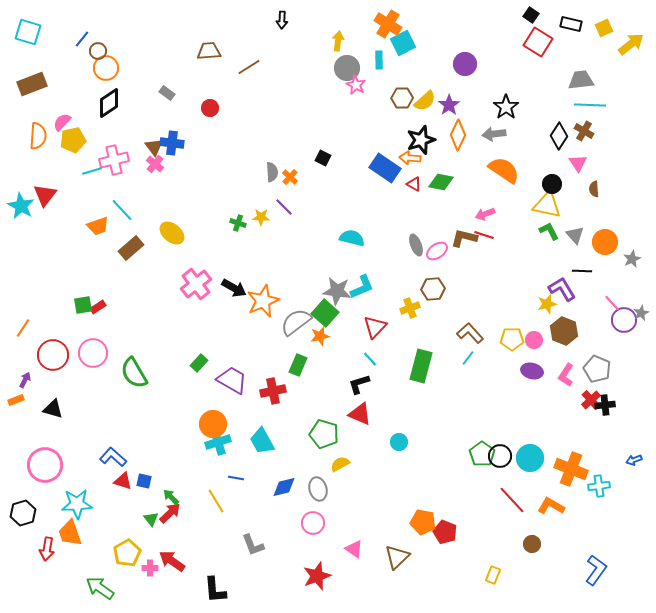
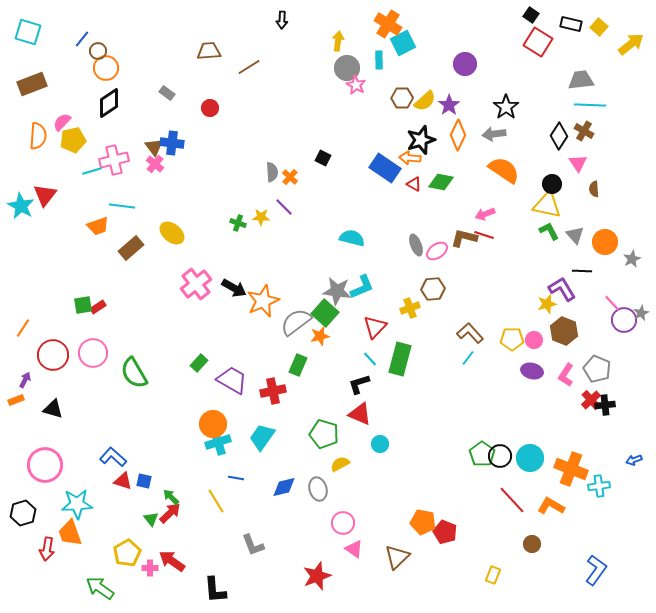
yellow square at (604, 28): moved 5 px left, 1 px up; rotated 24 degrees counterclockwise
cyan line at (122, 210): moved 4 px up; rotated 40 degrees counterclockwise
green rectangle at (421, 366): moved 21 px left, 7 px up
cyan trapezoid at (262, 441): moved 4 px up; rotated 64 degrees clockwise
cyan circle at (399, 442): moved 19 px left, 2 px down
pink circle at (313, 523): moved 30 px right
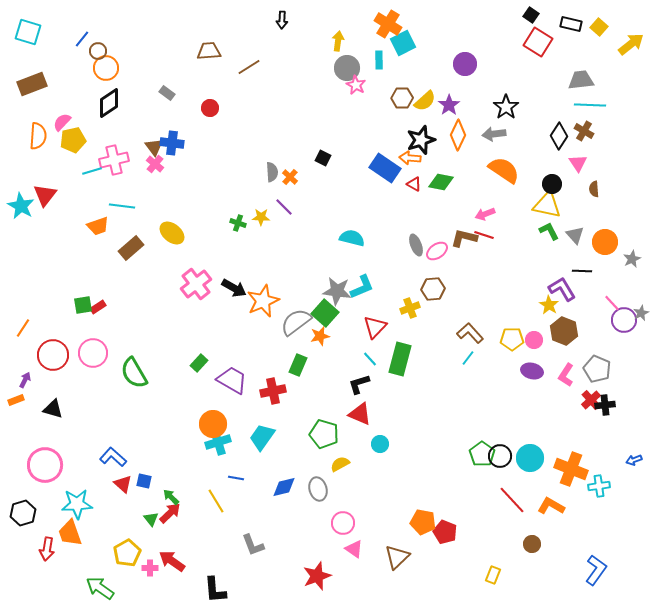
yellow star at (547, 304): moved 2 px right, 1 px down; rotated 24 degrees counterclockwise
red triangle at (123, 481): moved 3 px down; rotated 24 degrees clockwise
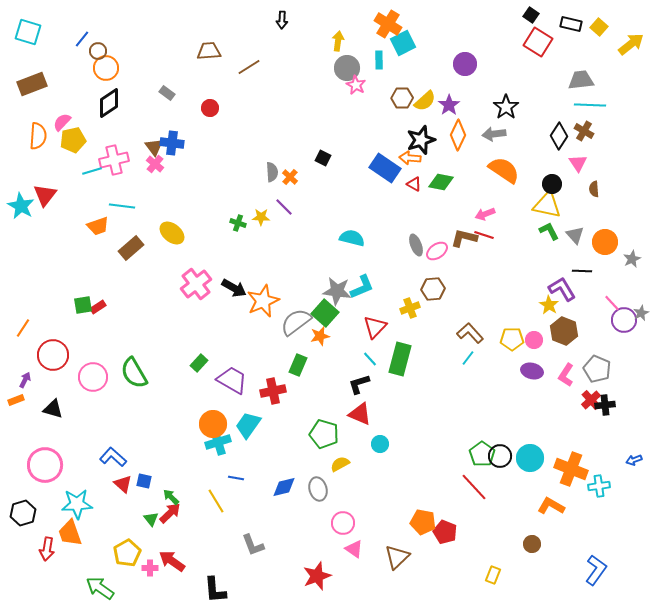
pink circle at (93, 353): moved 24 px down
cyan trapezoid at (262, 437): moved 14 px left, 12 px up
red line at (512, 500): moved 38 px left, 13 px up
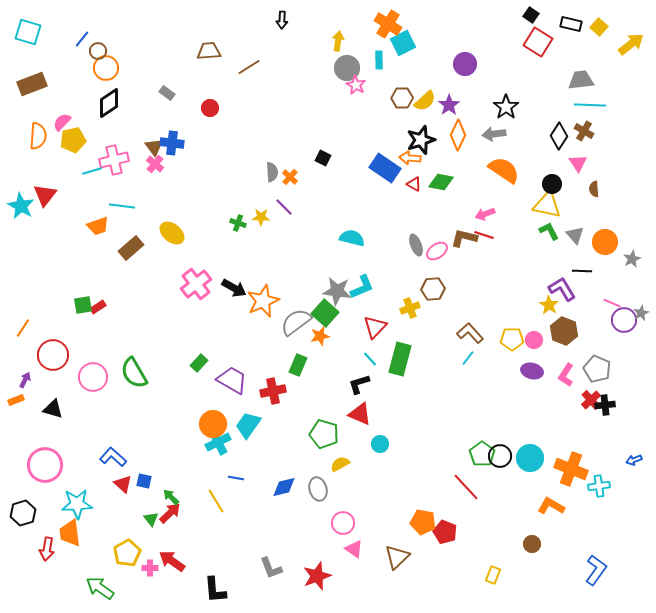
pink line at (612, 303): rotated 24 degrees counterclockwise
cyan cross at (218, 442): rotated 10 degrees counterclockwise
red line at (474, 487): moved 8 px left
orange trapezoid at (70, 533): rotated 12 degrees clockwise
gray L-shape at (253, 545): moved 18 px right, 23 px down
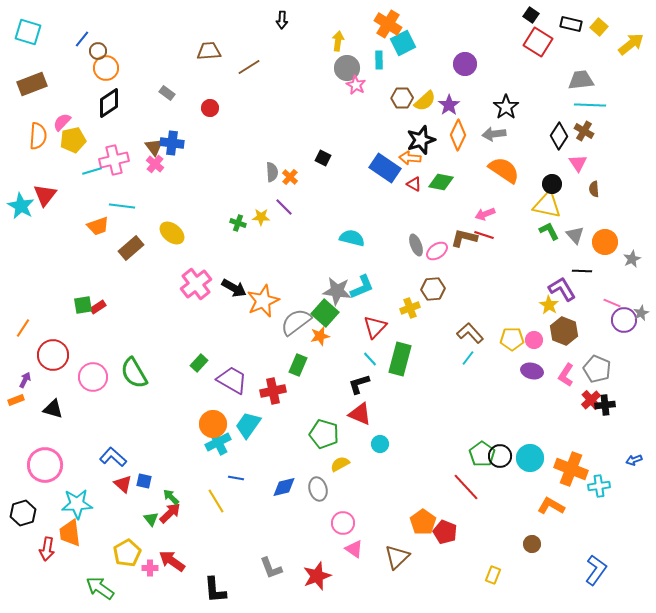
orange pentagon at (423, 522): rotated 25 degrees clockwise
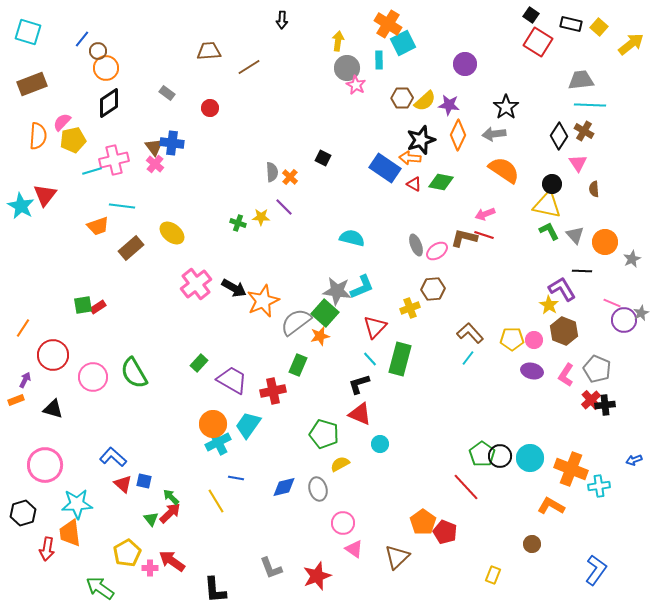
purple star at (449, 105): rotated 30 degrees counterclockwise
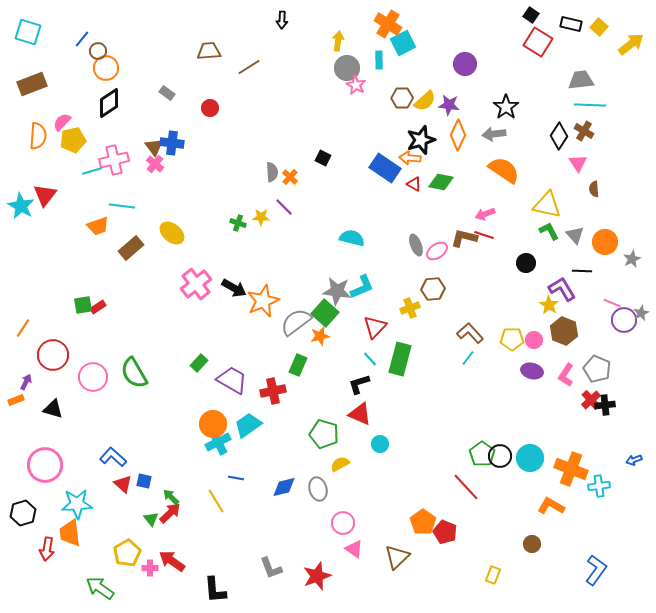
black circle at (552, 184): moved 26 px left, 79 px down
purple arrow at (25, 380): moved 1 px right, 2 px down
cyan trapezoid at (248, 425): rotated 20 degrees clockwise
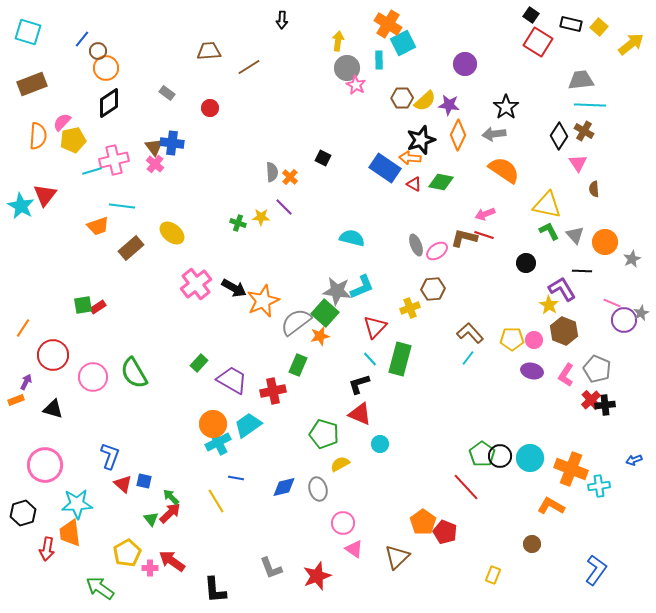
blue L-shape at (113, 457): moved 3 px left, 1 px up; rotated 68 degrees clockwise
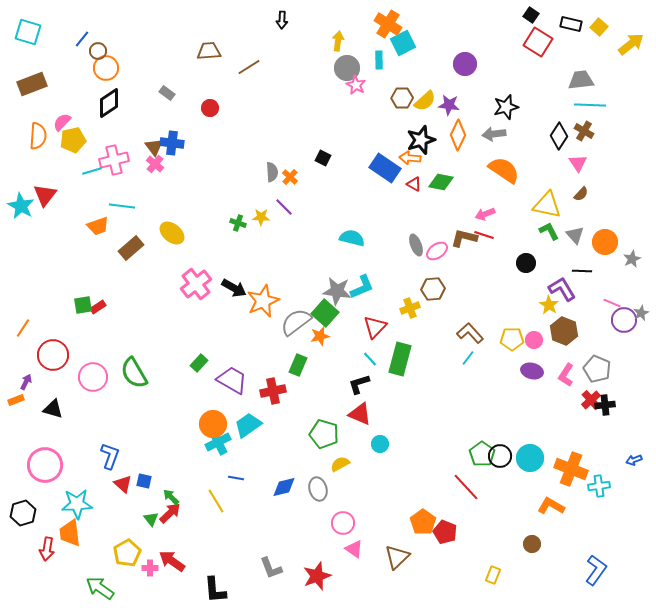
black star at (506, 107): rotated 20 degrees clockwise
brown semicircle at (594, 189): moved 13 px left, 5 px down; rotated 133 degrees counterclockwise
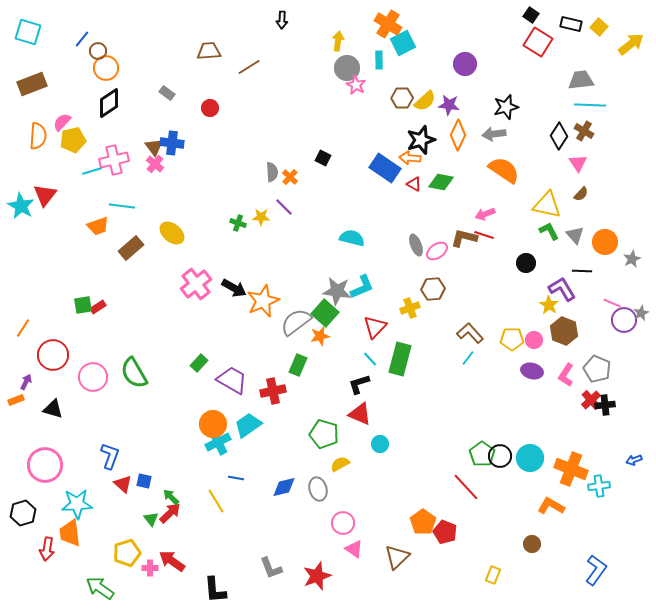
yellow pentagon at (127, 553): rotated 12 degrees clockwise
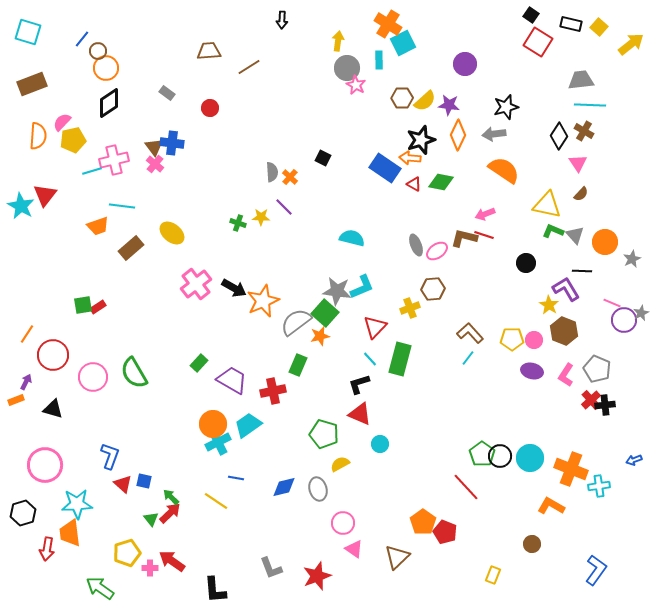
green L-shape at (549, 231): moved 4 px right; rotated 40 degrees counterclockwise
purple L-shape at (562, 289): moved 4 px right
orange line at (23, 328): moved 4 px right, 6 px down
yellow line at (216, 501): rotated 25 degrees counterclockwise
